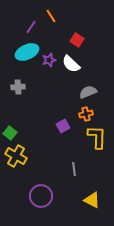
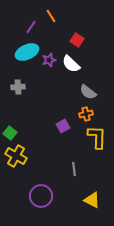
gray semicircle: rotated 120 degrees counterclockwise
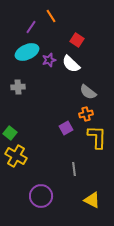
purple square: moved 3 px right, 2 px down
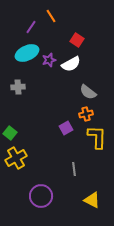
cyan ellipse: moved 1 px down
white semicircle: rotated 72 degrees counterclockwise
yellow cross: moved 2 px down; rotated 30 degrees clockwise
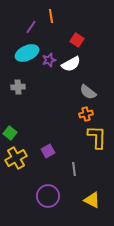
orange line: rotated 24 degrees clockwise
purple square: moved 18 px left, 23 px down
purple circle: moved 7 px right
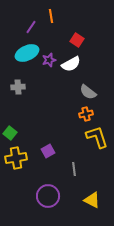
yellow L-shape: rotated 20 degrees counterclockwise
yellow cross: rotated 20 degrees clockwise
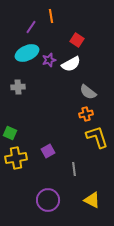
green square: rotated 16 degrees counterclockwise
purple circle: moved 4 px down
